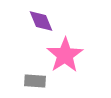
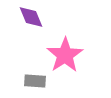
purple diamond: moved 10 px left, 4 px up
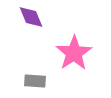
pink star: moved 9 px right, 2 px up
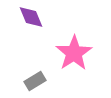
gray rectangle: rotated 35 degrees counterclockwise
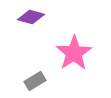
purple diamond: rotated 52 degrees counterclockwise
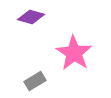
pink star: rotated 6 degrees counterclockwise
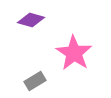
purple diamond: moved 3 px down
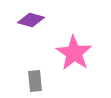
gray rectangle: rotated 65 degrees counterclockwise
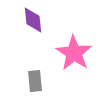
purple diamond: moved 2 px right; rotated 68 degrees clockwise
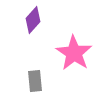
purple diamond: rotated 48 degrees clockwise
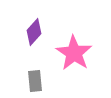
purple diamond: moved 1 px right, 12 px down
